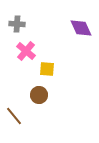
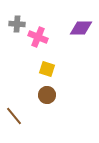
purple diamond: rotated 65 degrees counterclockwise
pink cross: moved 12 px right, 14 px up; rotated 18 degrees counterclockwise
yellow square: rotated 14 degrees clockwise
brown circle: moved 8 px right
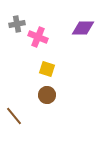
gray cross: rotated 14 degrees counterclockwise
purple diamond: moved 2 px right
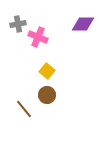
gray cross: moved 1 px right
purple diamond: moved 4 px up
yellow square: moved 2 px down; rotated 21 degrees clockwise
brown line: moved 10 px right, 7 px up
